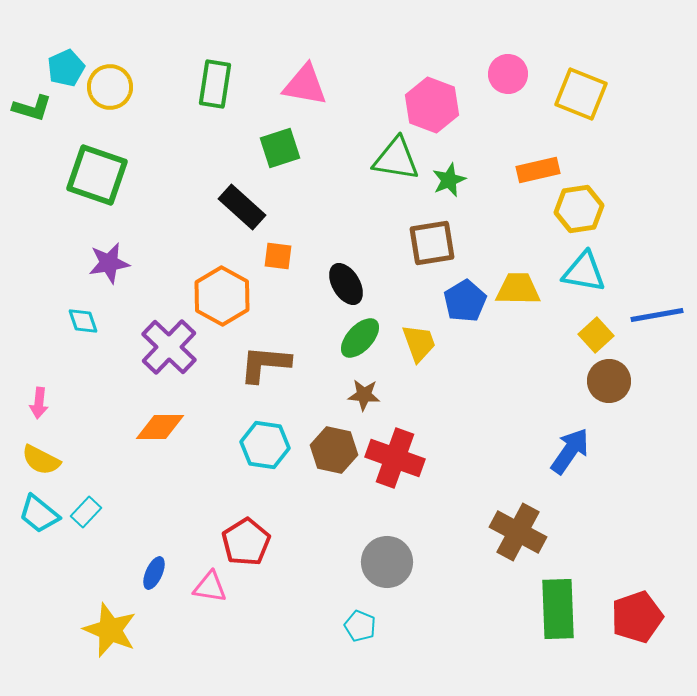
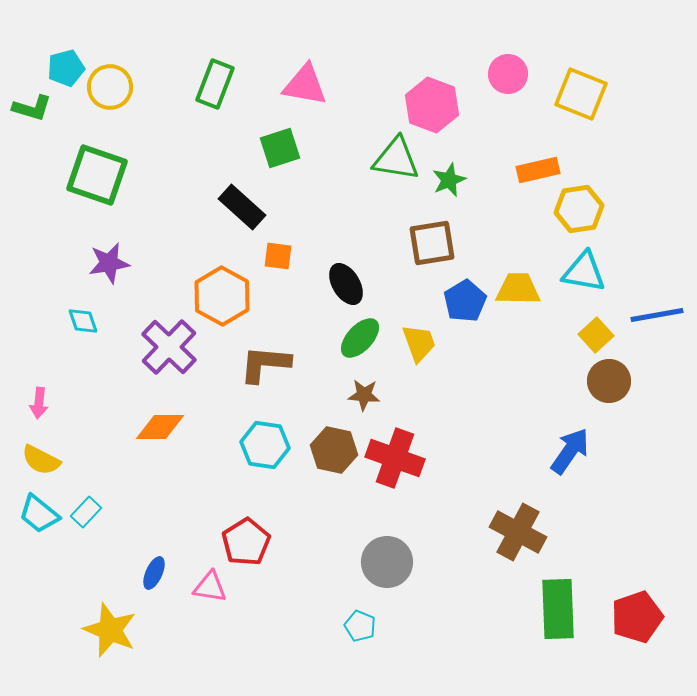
cyan pentagon at (66, 68): rotated 9 degrees clockwise
green rectangle at (215, 84): rotated 12 degrees clockwise
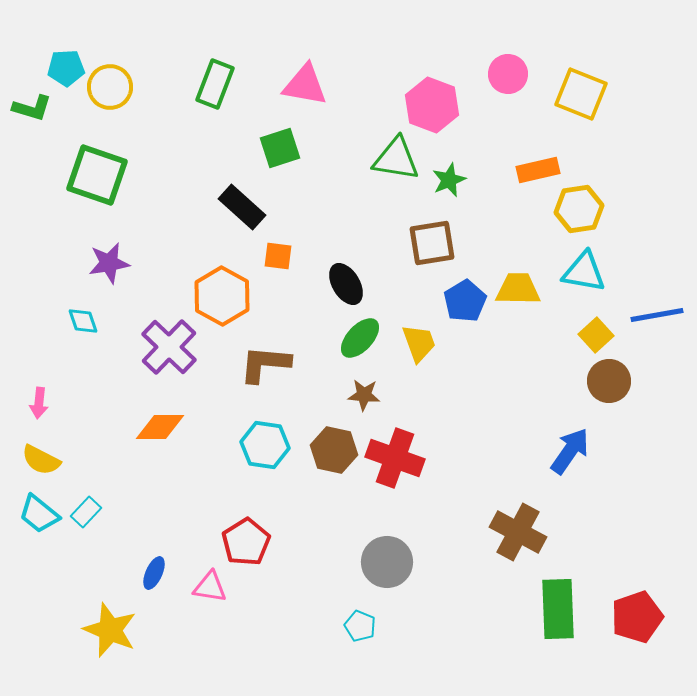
cyan pentagon at (66, 68): rotated 12 degrees clockwise
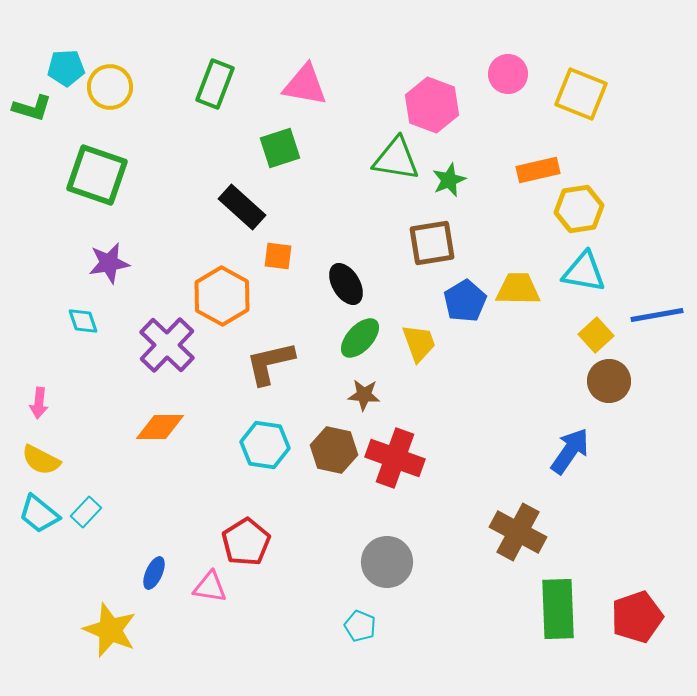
purple cross at (169, 347): moved 2 px left, 2 px up
brown L-shape at (265, 364): moved 5 px right, 1 px up; rotated 18 degrees counterclockwise
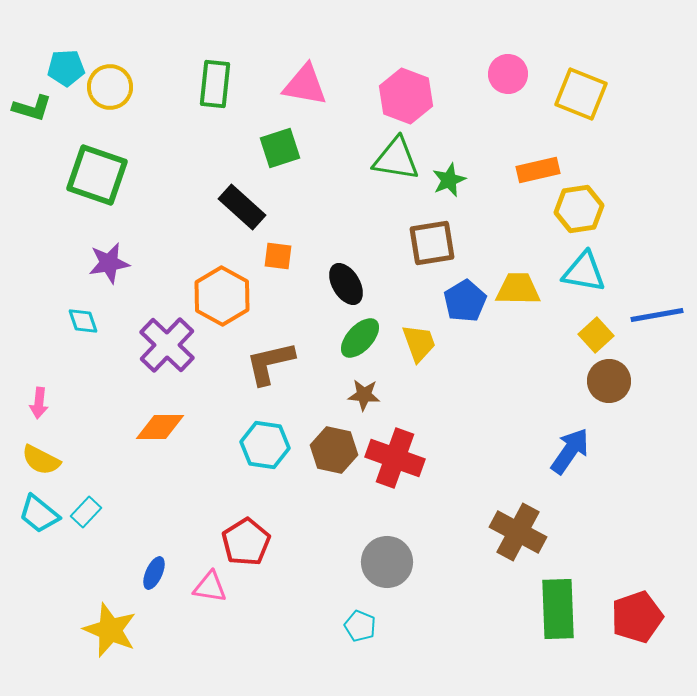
green rectangle at (215, 84): rotated 15 degrees counterclockwise
pink hexagon at (432, 105): moved 26 px left, 9 px up
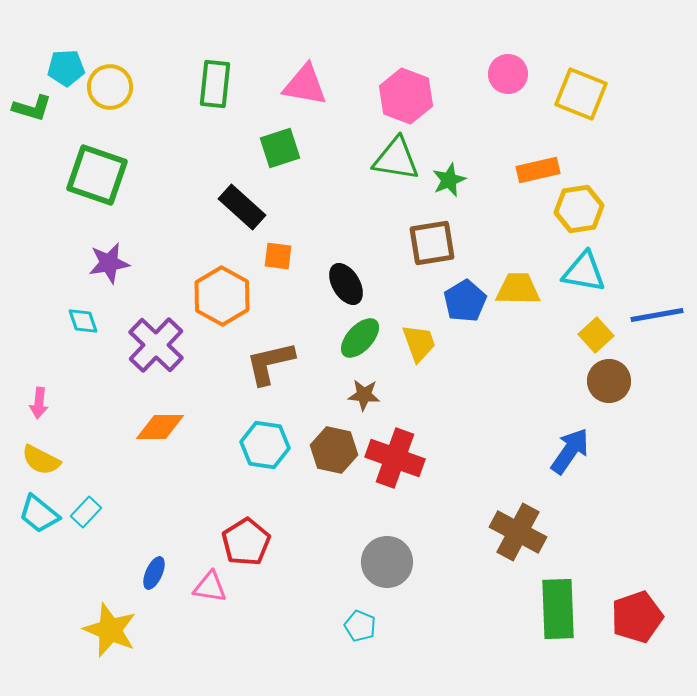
purple cross at (167, 345): moved 11 px left
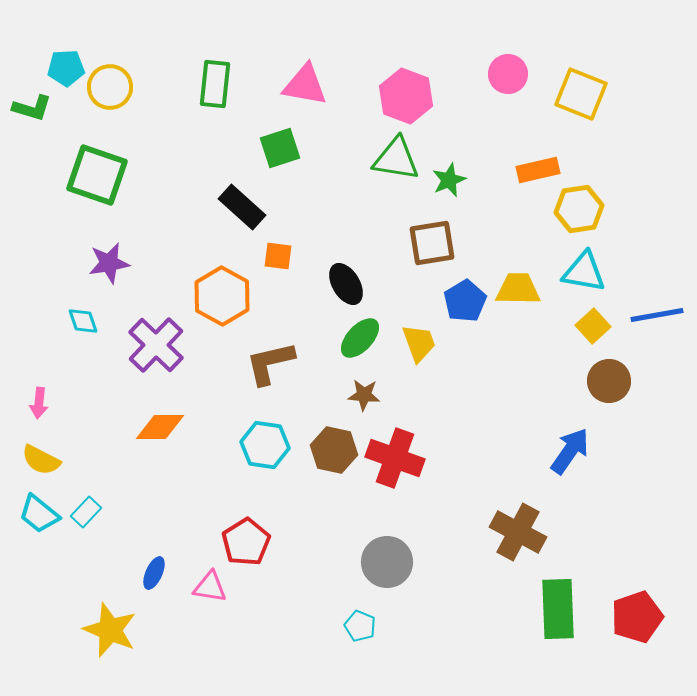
yellow square at (596, 335): moved 3 px left, 9 px up
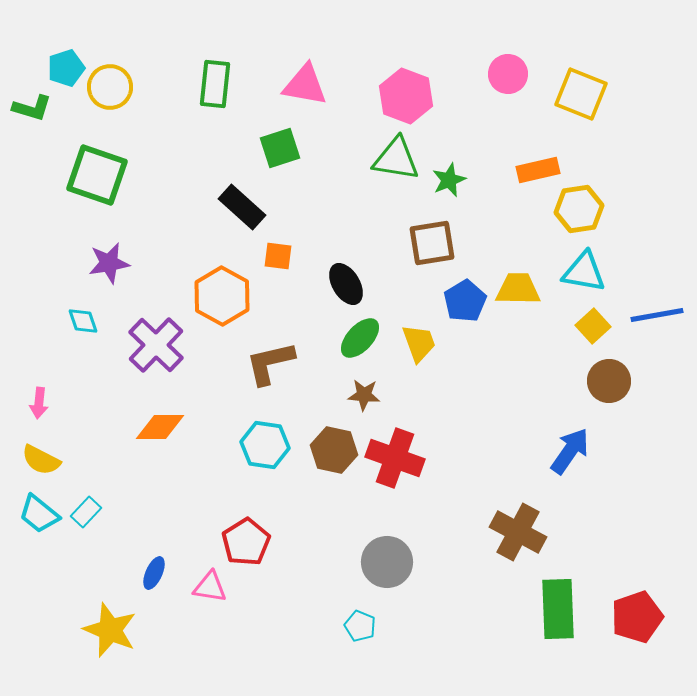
cyan pentagon at (66, 68): rotated 15 degrees counterclockwise
